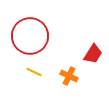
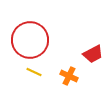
red circle: moved 4 px down
red trapezoid: rotated 30 degrees clockwise
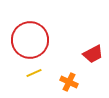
yellow line: moved 1 px down; rotated 49 degrees counterclockwise
orange cross: moved 6 px down
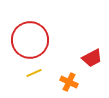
red trapezoid: moved 1 px left, 4 px down
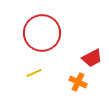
red circle: moved 12 px right, 7 px up
orange cross: moved 9 px right
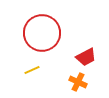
red trapezoid: moved 6 px left, 1 px up
yellow line: moved 2 px left, 3 px up
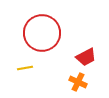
yellow line: moved 7 px left, 2 px up; rotated 14 degrees clockwise
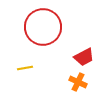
red circle: moved 1 px right, 6 px up
red trapezoid: moved 2 px left
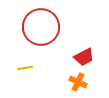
red circle: moved 2 px left
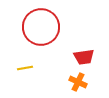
red trapezoid: rotated 20 degrees clockwise
